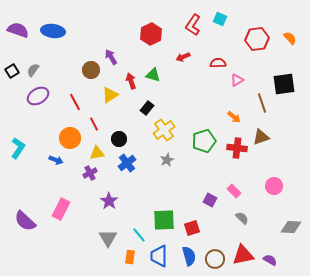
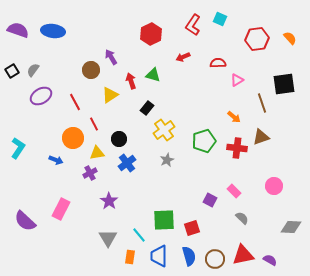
purple ellipse at (38, 96): moved 3 px right
orange circle at (70, 138): moved 3 px right
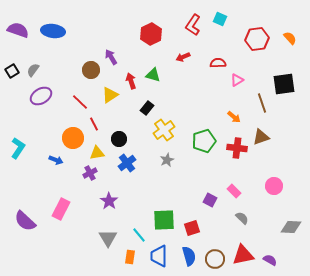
red line at (75, 102): moved 5 px right; rotated 18 degrees counterclockwise
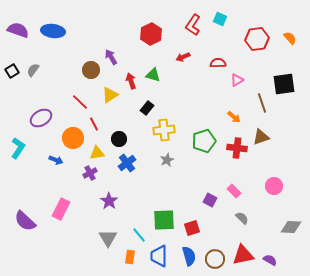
purple ellipse at (41, 96): moved 22 px down
yellow cross at (164, 130): rotated 30 degrees clockwise
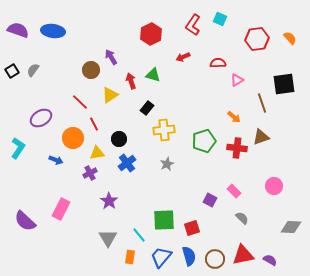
gray star at (167, 160): moved 4 px down
blue trapezoid at (159, 256): moved 2 px right, 1 px down; rotated 40 degrees clockwise
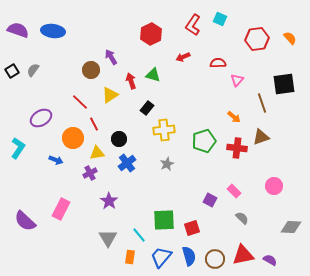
pink triangle at (237, 80): rotated 16 degrees counterclockwise
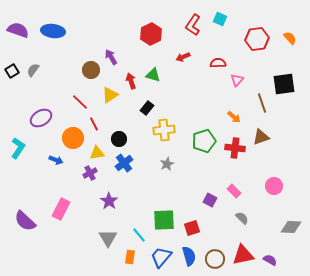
red cross at (237, 148): moved 2 px left
blue cross at (127, 163): moved 3 px left
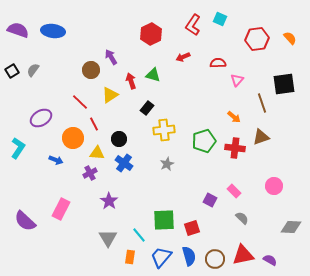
yellow triangle at (97, 153): rotated 14 degrees clockwise
blue cross at (124, 163): rotated 18 degrees counterclockwise
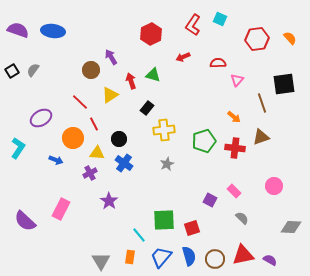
gray triangle at (108, 238): moved 7 px left, 23 px down
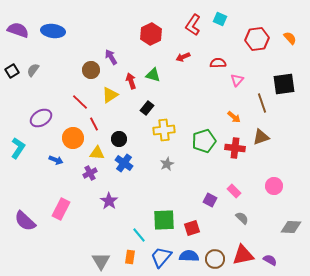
blue semicircle at (189, 256): rotated 72 degrees counterclockwise
